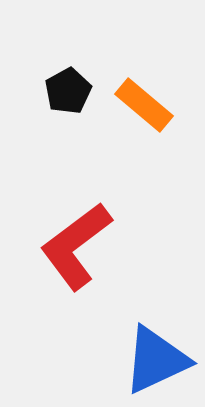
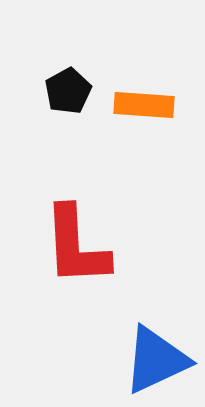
orange rectangle: rotated 36 degrees counterclockwise
red L-shape: rotated 56 degrees counterclockwise
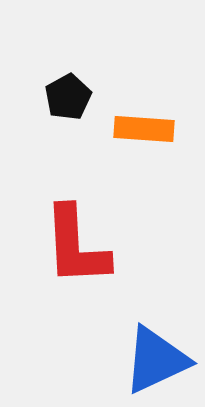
black pentagon: moved 6 px down
orange rectangle: moved 24 px down
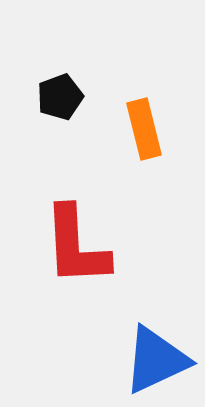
black pentagon: moved 8 px left; rotated 9 degrees clockwise
orange rectangle: rotated 72 degrees clockwise
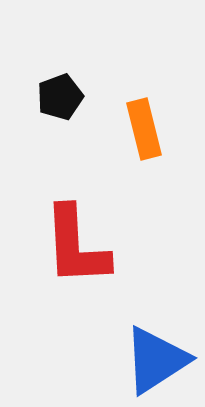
blue triangle: rotated 8 degrees counterclockwise
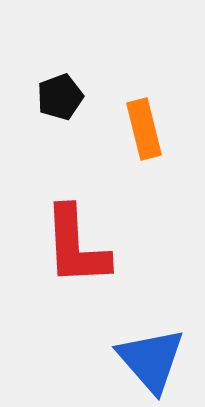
blue triangle: moved 5 px left; rotated 38 degrees counterclockwise
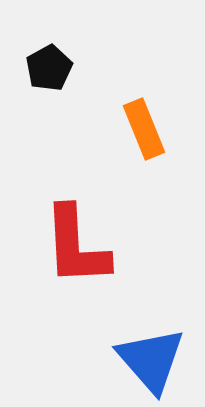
black pentagon: moved 11 px left, 29 px up; rotated 9 degrees counterclockwise
orange rectangle: rotated 8 degrees counterclockwise
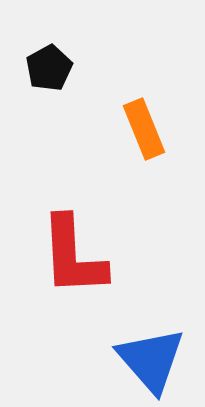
red L-shape: moved 3 px left, 10 px down
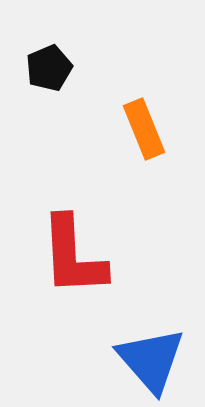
black pentagon: rotated 6 degrees clockwise
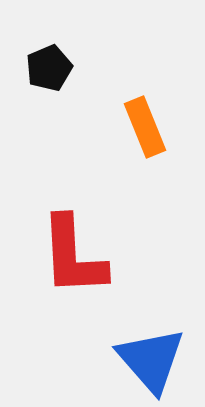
orange rectangle: moved 1 px right, 2 px up
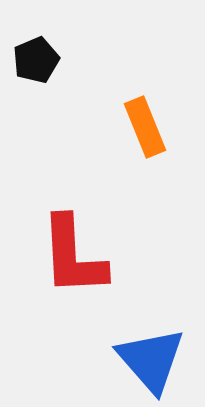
black pentagon: moved 13 px left, 8 px up
